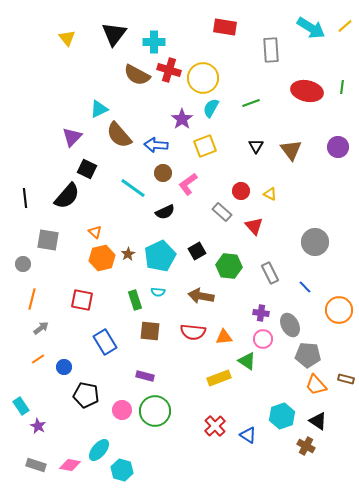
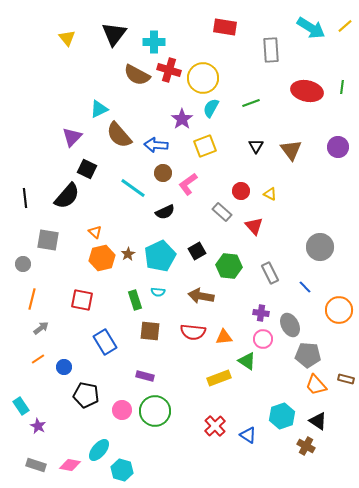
gray circle at (315, 242): moved 5 px right, 5 px down
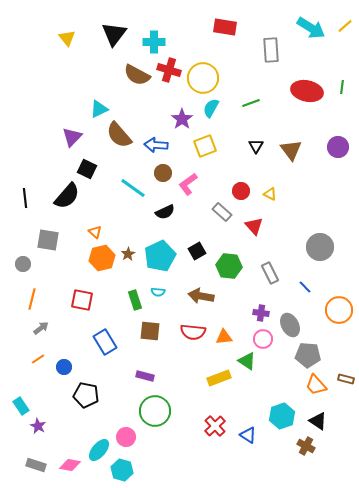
pink circle at (122, 410): moved 4 px right, 27 px down
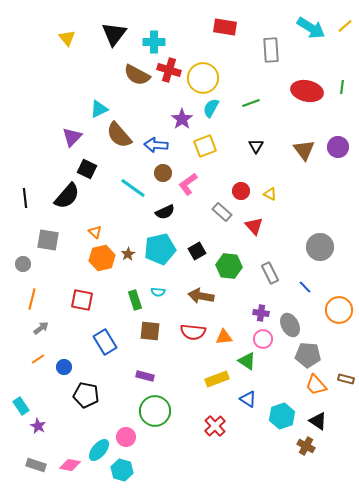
brown triangle at (291, 150): moved 13 px right
cyan pentagon at (160, 256): moved 7 px up; rotated 12 degrees clockwise
yellow rectangle at (219, 378): moved 2 px left, 1 px down
blue triangle at (248, 435): moved 36 px up
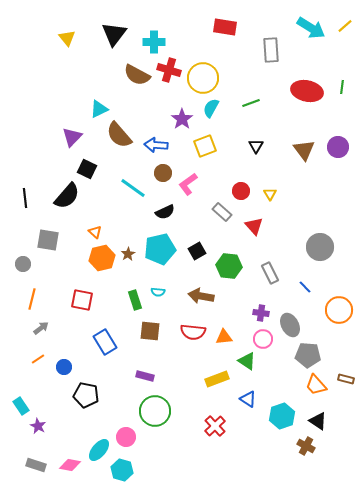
yellow triangle at (270, 194): rotated 32 degrees clockwise
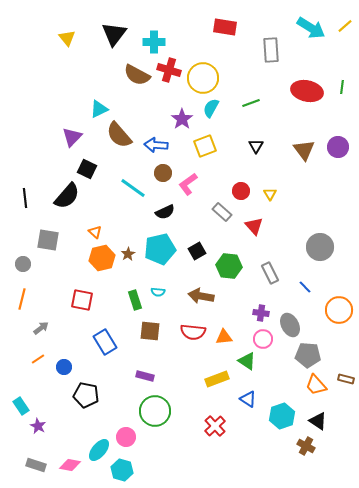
orange line at (32, 299): moved 10 px left
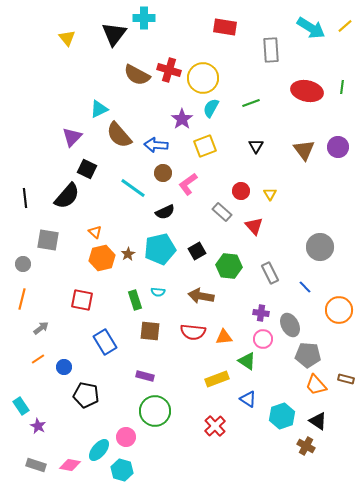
cyan cross at (154, 42): moved 10 px left, 24 px up
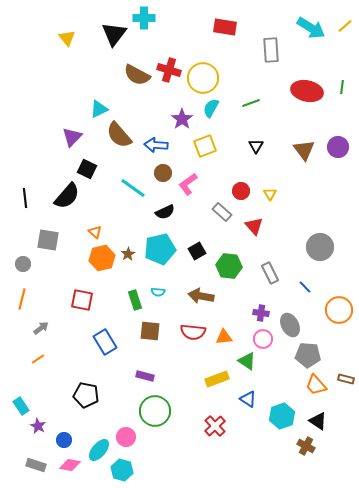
blue circle at (64, 367): moved 73 px down
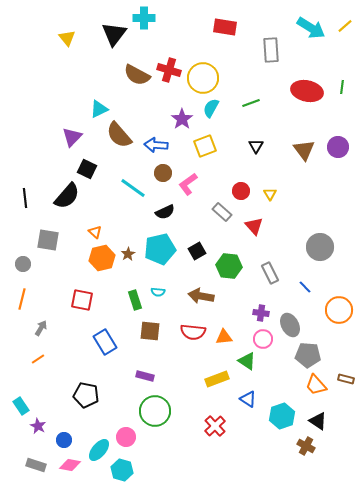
gray arrow at (41, 328): rotated 21 degrees counterclockwise
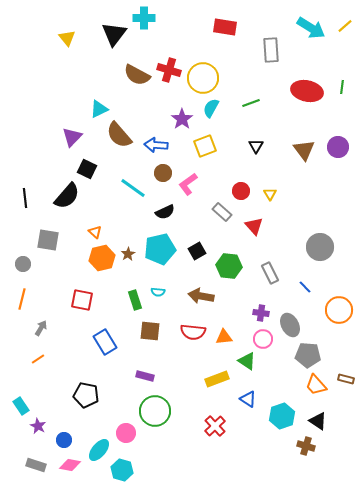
pink circle at (126, 437): moved 4 px up
brown cross at (306, 446): rotated 12 degrees counterclockwise
